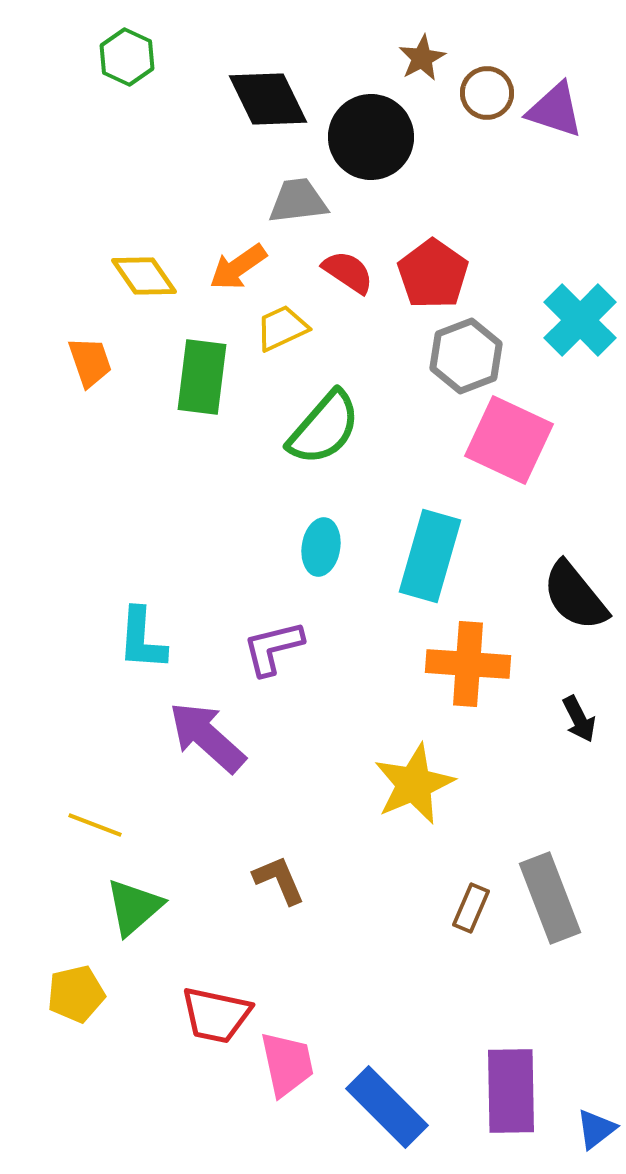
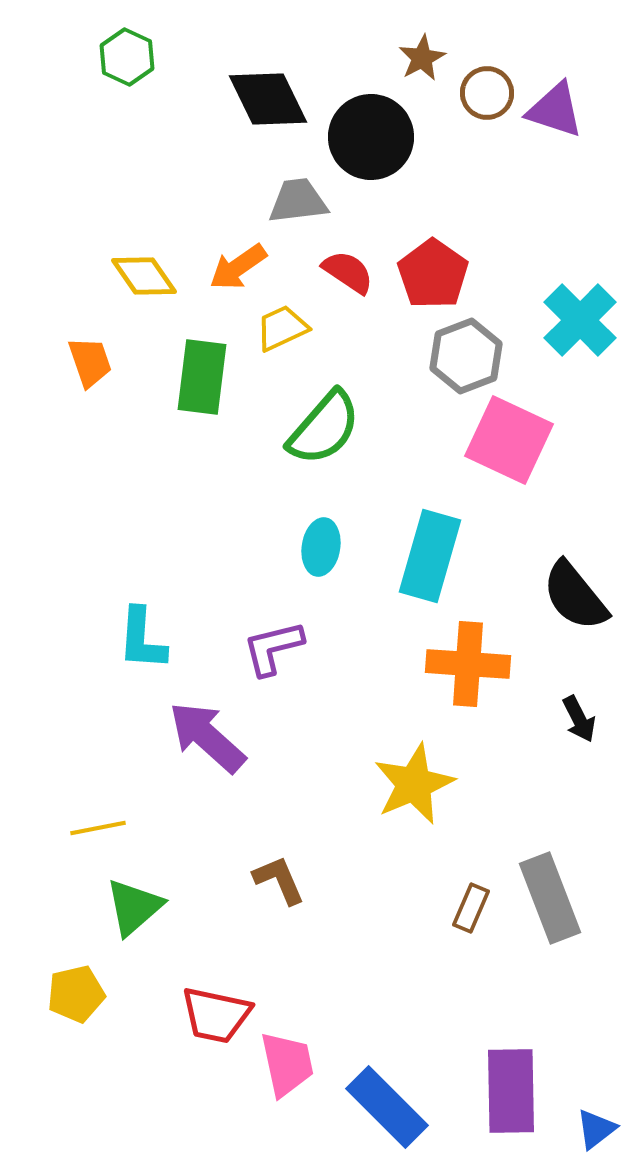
yellow line: moved 3 px right, 3 px down; rotated 32 degrees counterclockwise
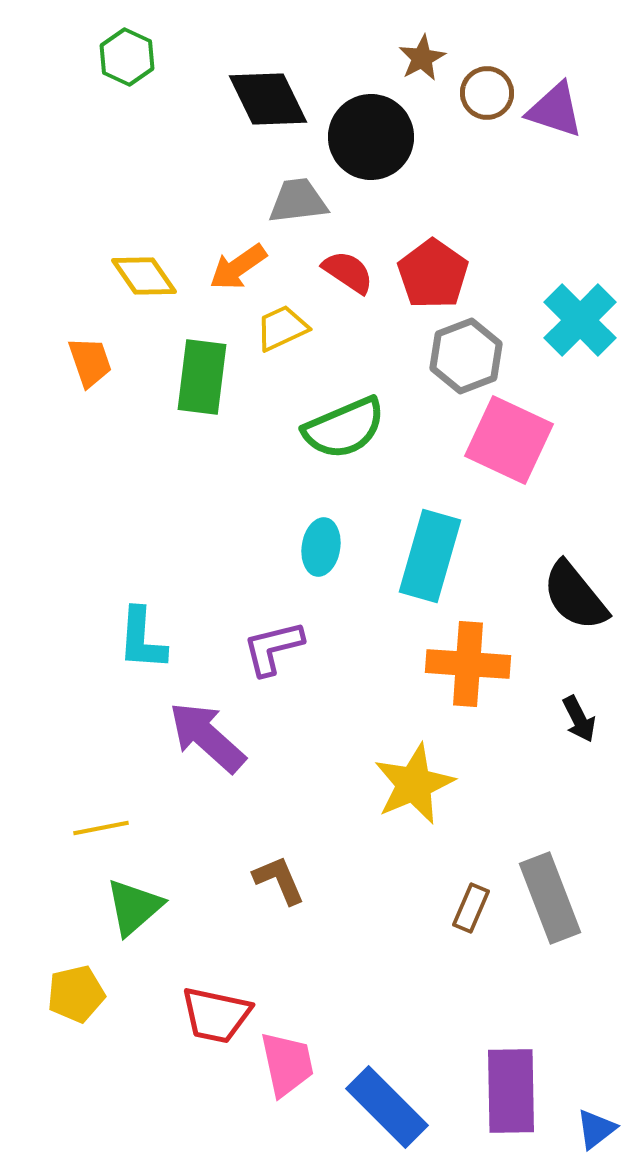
green semicircle: moved 20 px right; rotated 26 degrees clockwise
yellow line: moved 3 px right
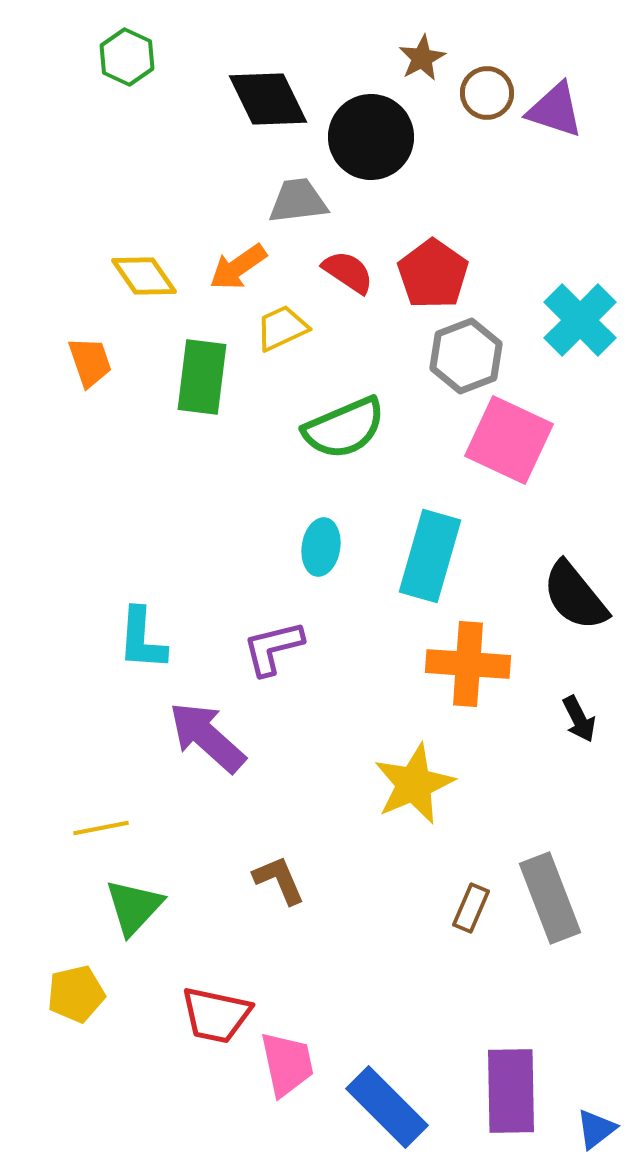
green triangle: rotated 6 degrees counterclockwise
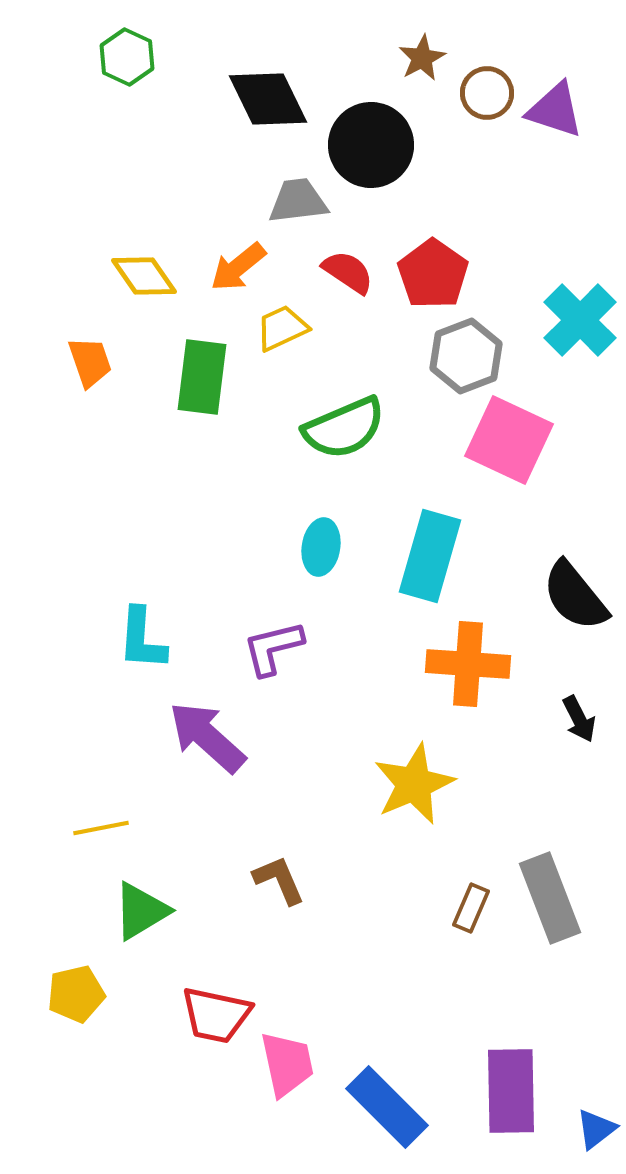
black circle: moved 8 px down
orange arrow: rotated 4 degrees counterclockwise
green triangle: moved 7 px right, 4 px down; rotated 16 degrees clockwise
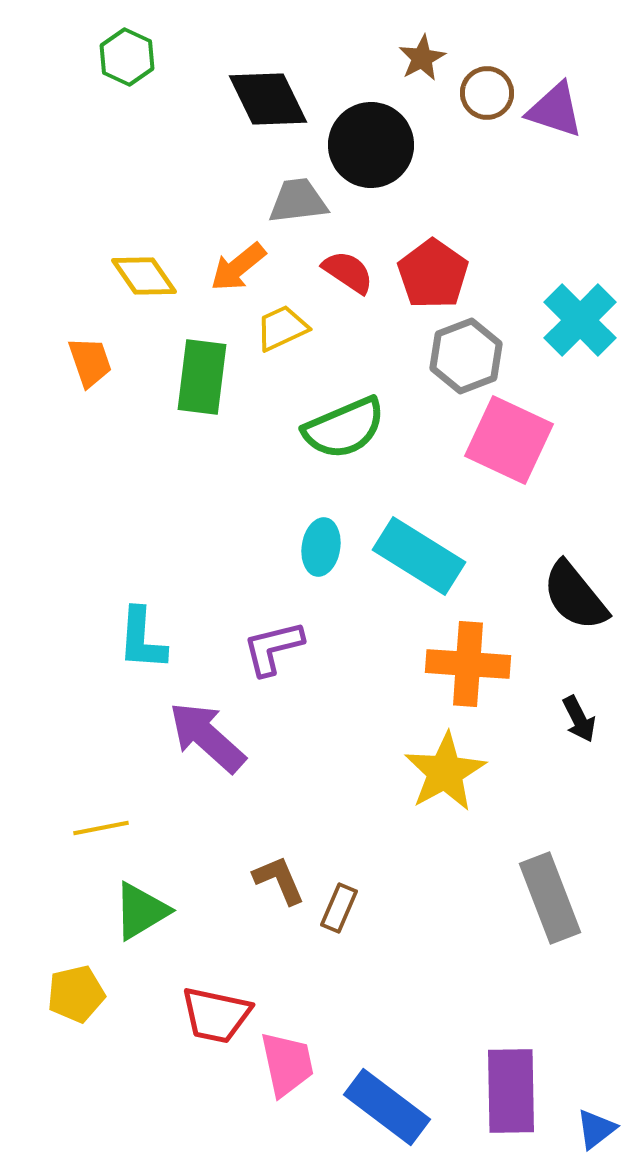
cyan rectangle: moved 11 px left; rotated 74 degrees counterclockwise
yellow star: moved 31 px right, 12 px up; rotated 6 degrees counterclockwise
brown rectangle: moved 132 px left
blue rectangle: rotated 8 degrees counterclockwise
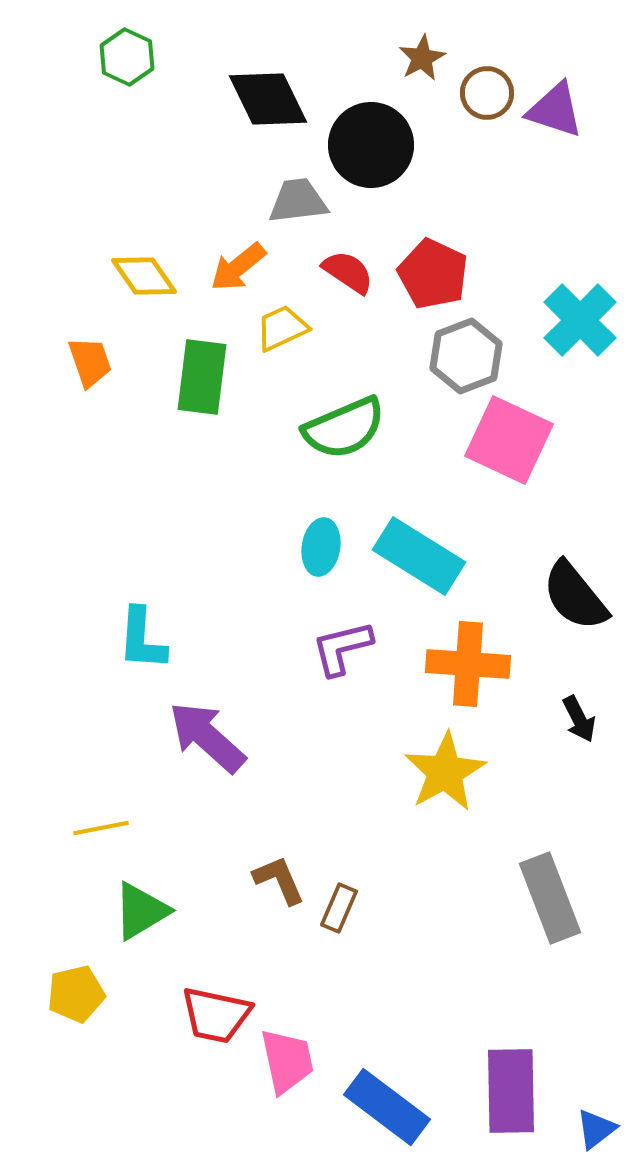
red pentagon: rotated 10 degrees counterclockwise
purple L-shape: moved 69 px right
pink trapezoid: moved 3 px up
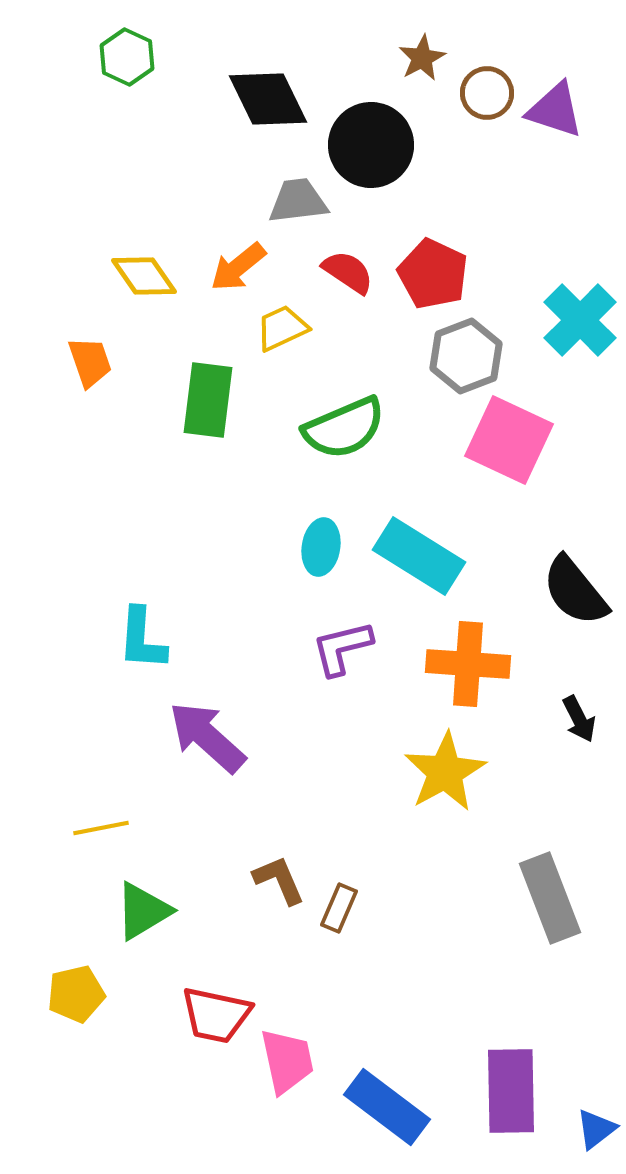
green rectangle: moved 6 px right, 23 px down
black semicircle: moved 5 px up
green triangle: moved 2 px right
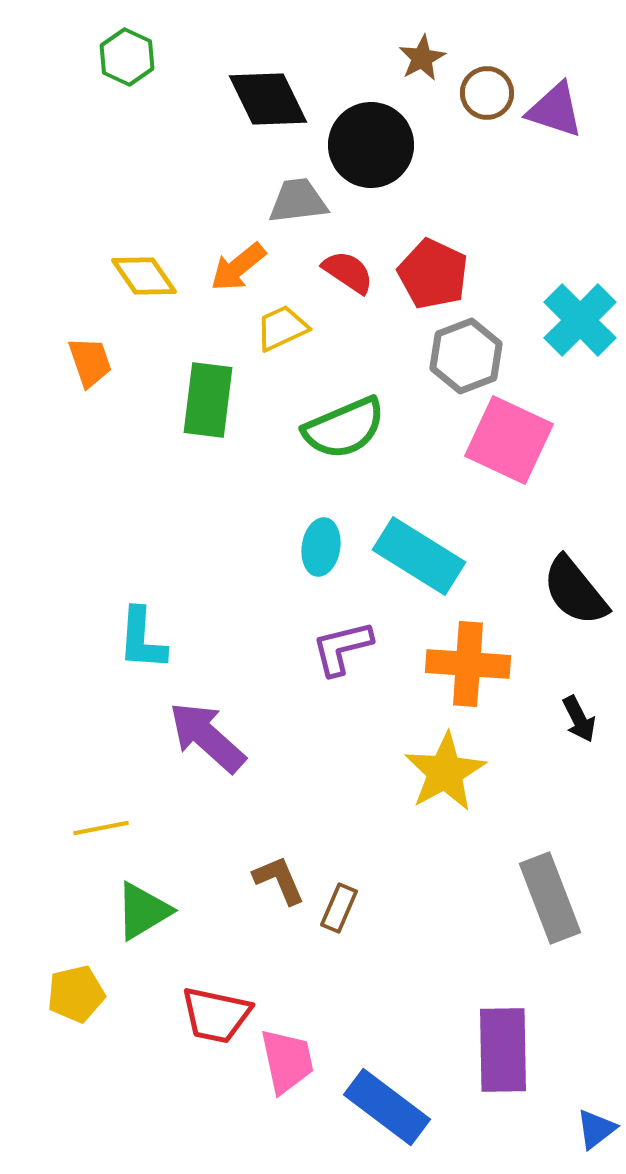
purple rectangle: moved 8 px left, 41 px up
